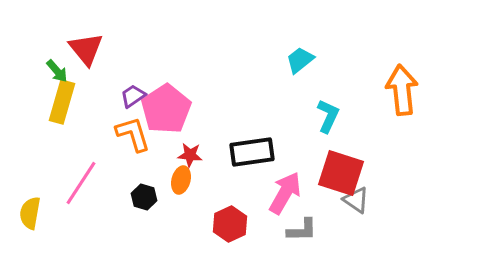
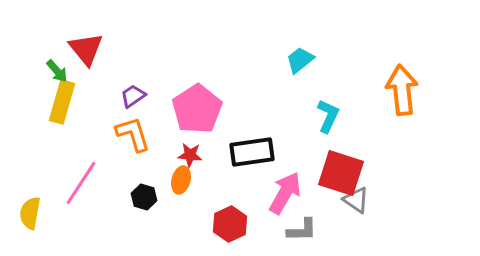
pink pentagon: moved 31 px right
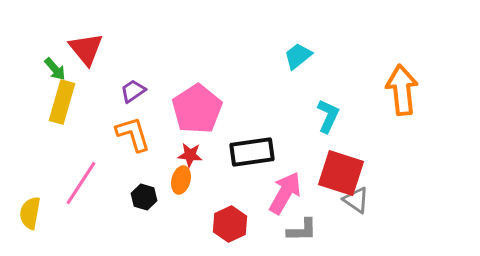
cyan trapezoid: moved 2 px left, 4 px up
green arrow: moved 2 px left, 2 px up
purple trapezoid: moved 5 px up
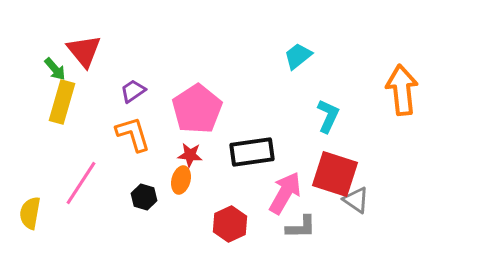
red triangle: moved 2 px left, 2 px down
red square: moved 6 px left, 1 px down
gray L-shape: moved 1 px left, 3 px up
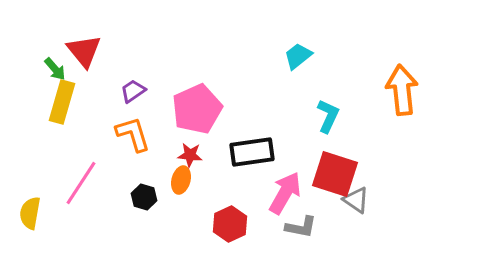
pink pentagon: rotated 9 degrees clockwise
gray L-shape: rotated 12 degrees clockwise
